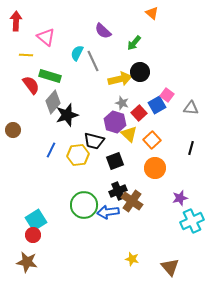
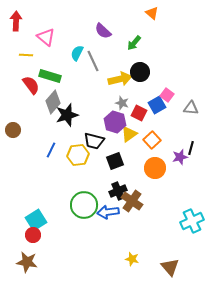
red square: rotated 21 degrees counterclockwise
yellow triangle: rotated 42 degrees clockwise
purple star: moved 41 px up
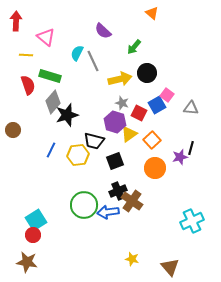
green arrow: moved 4 px down
black circle: moved 7 px right, 1 px down
red semicircle: moved 3 px left; rotated 18 degrees clockwise
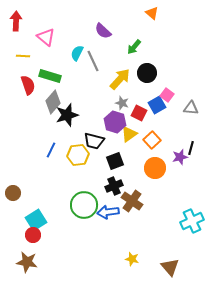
yellow line: moved 3 px left, 1 px down
yellow arrow: rotated 35 degrees counterclockwise
brown circle: moved 63 px down
black cross: moved 4 px left, 5 px up
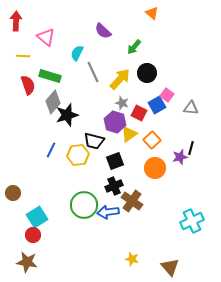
gray line: moved 11 px down
cyan square: moved 1 px right, 3 px up
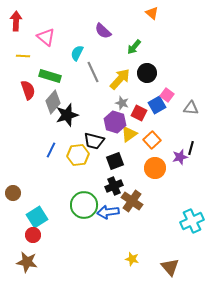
red semicircle: moved 5 px down
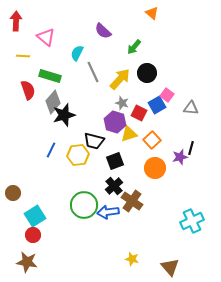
black star: moved 3 px left
yellow triangle: rotated 18 degrees clockwise
black cross: rotated 18 degrees counterclockwise
cyan square: moved 2 px left, 1 px up
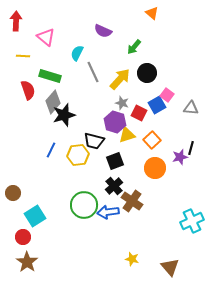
purple semicircle: rotated 18 degrees counterclockwise
yellow triangle: moved 2 px left, 1 px down
red circle: moved 10 px left, 2 px down
brown star: rotated 25 degrees clockwise
